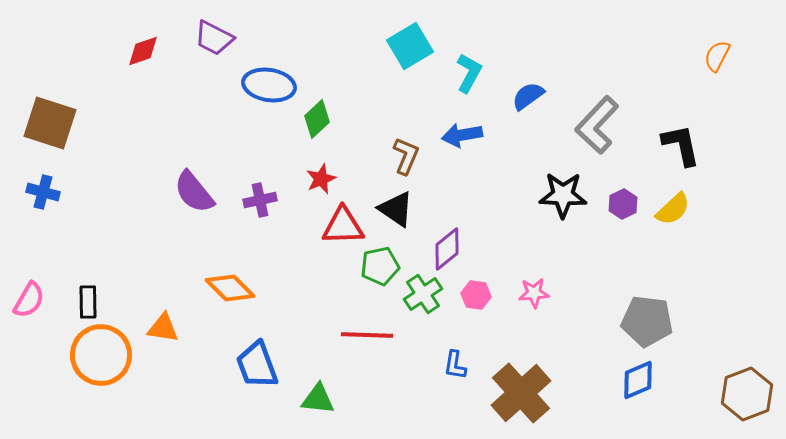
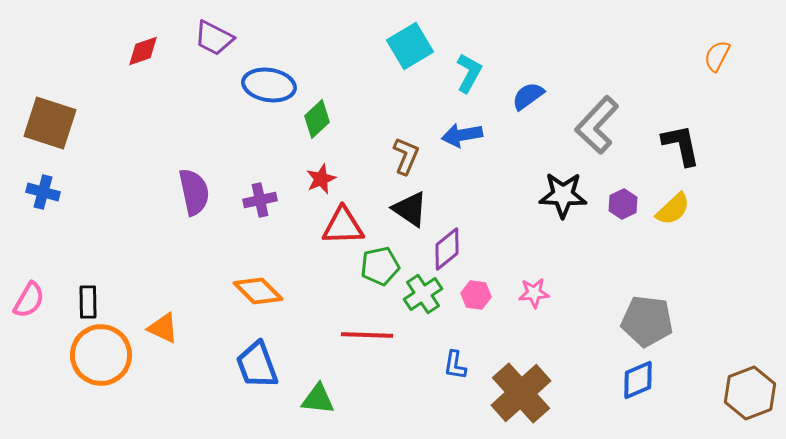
purple semicircle: rotated 153 degrees counterclockwise
black triangle: moved 14 px right
orange diamond: moved 28 px right, 3 px down
orange triangle: rotated 16 degrees clockwise
brown hexagon: moved 3 px right, 1 px up
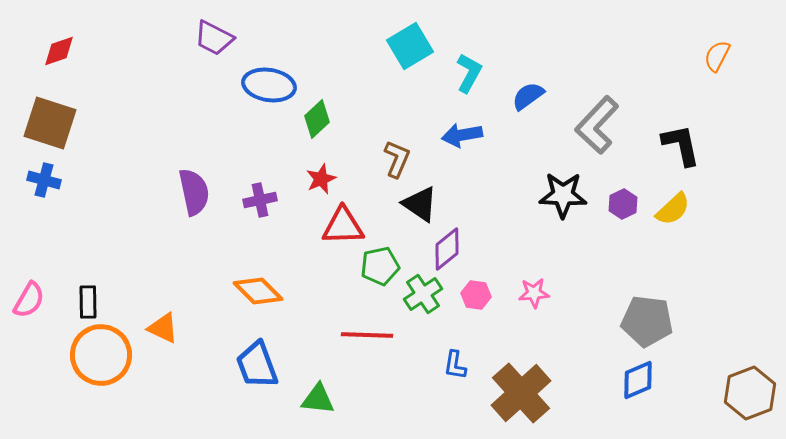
red diamond: moved 84 px left
brown L-shape: moved 9 px left, 3 px down
blue cross: moved 1 px right, 12 px up
black triangle: moved 10 px right, 5 px up
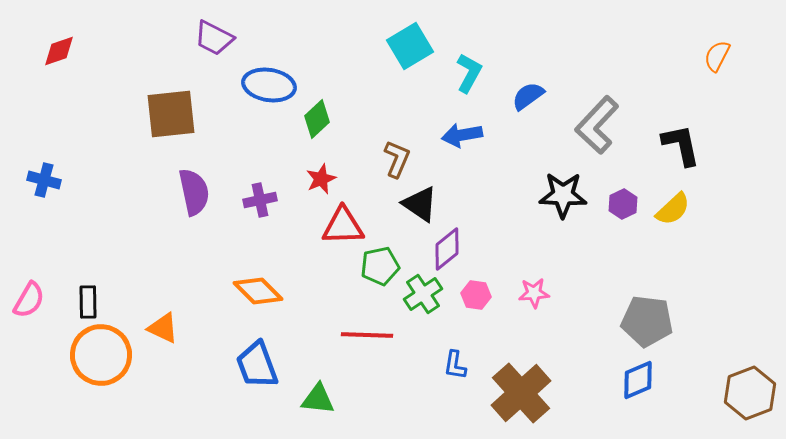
brown square: moved 121 px right, 9 px up; rotated 24 degrees counterclockwise
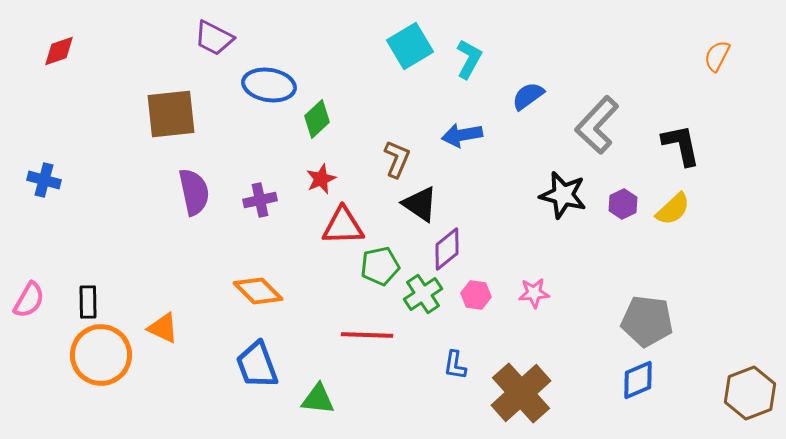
cyan L-shape: moved 14 px up
black star: rotated 12 degrees clockwise
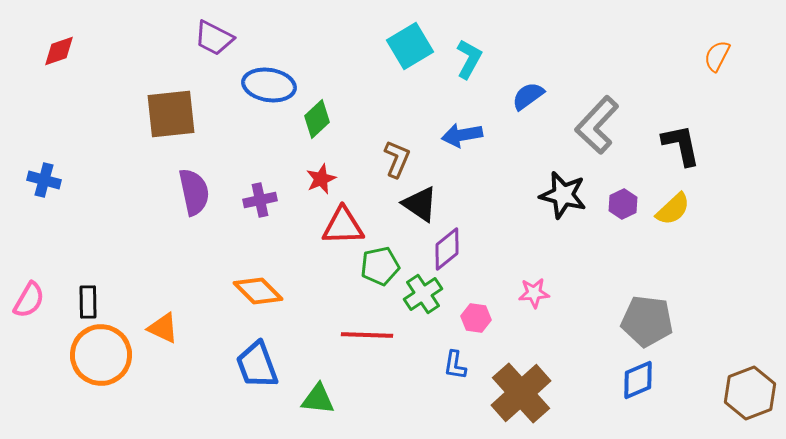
pink hexagon: moved 23 px down
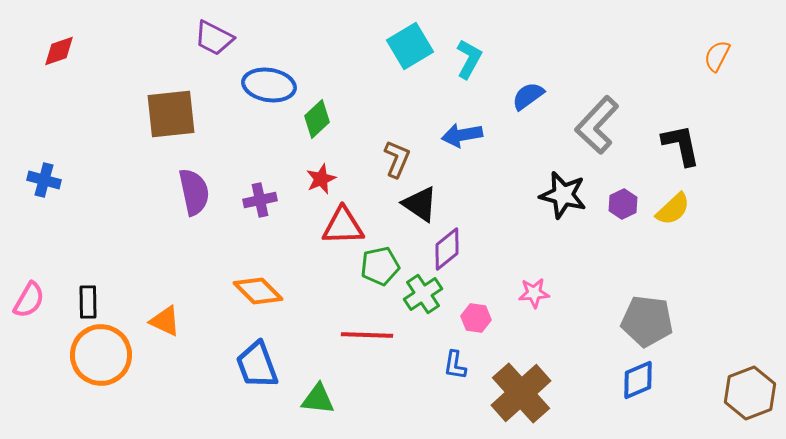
orange triangle: moved 2 px right, 7 px up
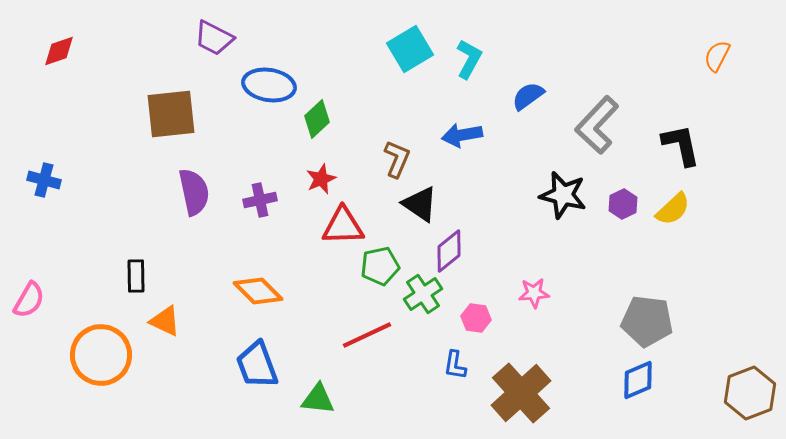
cyan square: moved 3 px down
purple diamond: moved 2 px right, 2 px down
black rectangle: moved 48 px right, 26 px up
red line: rotated 27 degrees counterclockwise
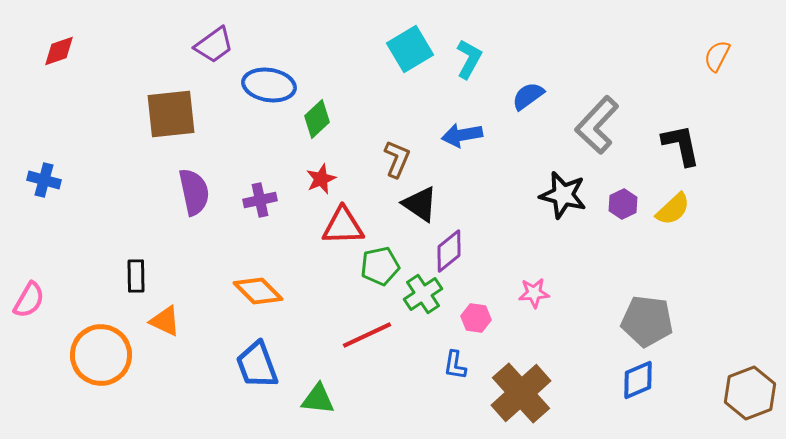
purple trapezoid: moved 7 px down; rotated 63 degrees counterclockwise
